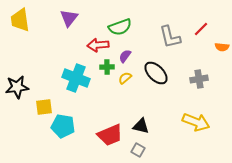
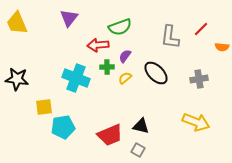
yellow trapezoid: moved 3 px left, 3 px down; rotated 15 degrees counterclockwise
gray L-shape: rotated 20 degrees clockwise
black star: moved 8 px up; rotated 15 degrees clockwise
cyan pentagon: moved 1 px down; rotated 20 degrees counterclockwise
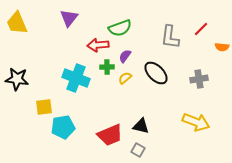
green semicircle: moved 1 px down
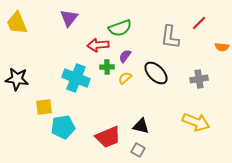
red line: moved 2 px left, 6 px up
red trapezoid: moved 2 px left, 2 px down
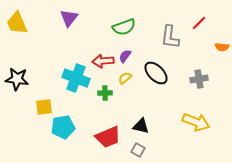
green semicircle: moved 4 px right, 1 px up
red arrow: moved 5 px right, 16 px down
green cross: moved 2 px left, 26 px down
